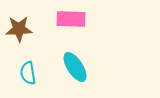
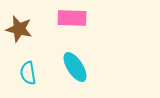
pink rectangle: moved 1 px right, 1 px up
brown star: rotated 16 degrees clockwise
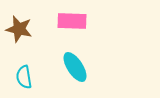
pink rectangle: moved 3 px down
cyan semicircle: moved 4 px left, 4 px down
